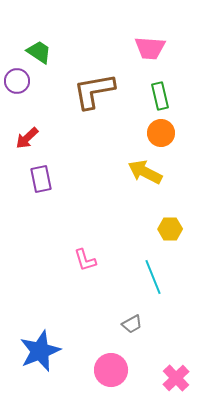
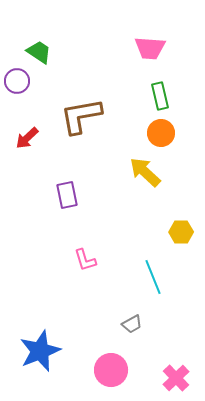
brown L-shape: moved 13 px left, 25 px down
yellow arrow: rotated 16 degrees clockwise
purple rectangle: moved 26 px right, 16 px down
yellow hexagon: moved 11 px right, 3 px down
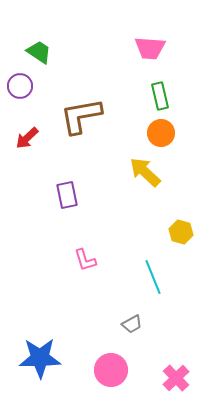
purple circle: moved 3 px right, 5 px down
yellow hexagon: rotated 15 degrees clockwise
blue star: moved 7 px down; rotated 21 degrees clockwise
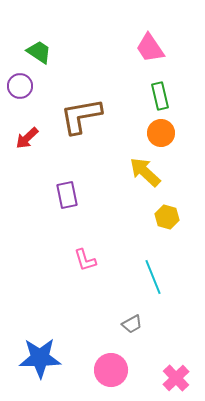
pink trapezoid: rotated 52 degrees clockwise
yellow hexagon: moved 14 px left, 15 px up
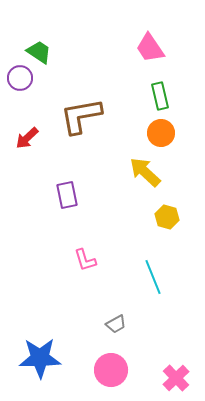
purple circle: moved 8 px up
gray trapezoid: moved 16 px left
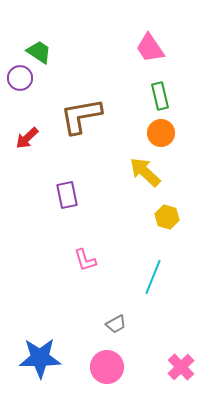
cyan line: rotated 44 degrees clockwise
pink circle: moved 4 px left, 3 px up
pink cross: moved 5 px right, 11 px up
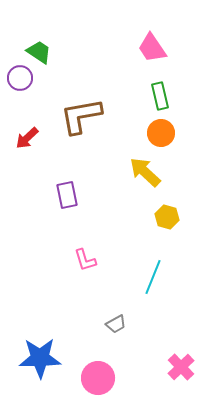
pink trapezoid: moved 2 px right
pink circle: moved 9 px left, 11 px down
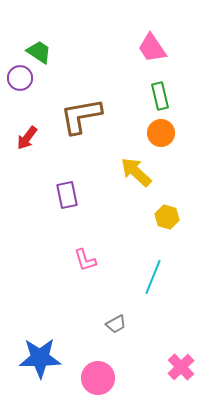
red arrow: rotated 10 degrees counterclockwise
yellow arrow: moved 9 px left
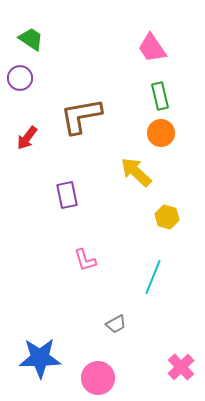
green trapezoid: moved 8 px left, 13 px up
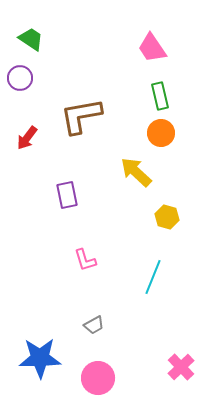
gray trapezoid: moved 22 px left, 1 px down
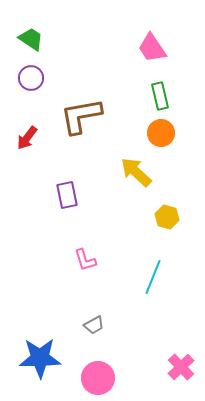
purple circle: moved 11 px right
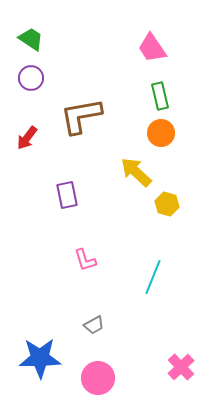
yellow hexagon: moved 13 px up
